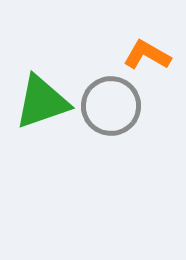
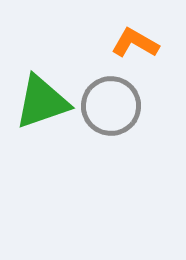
orange L-shape: moved 12 px left, 12 px up
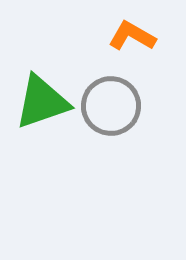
orange L-shape: moved 3 px left, 7 px up
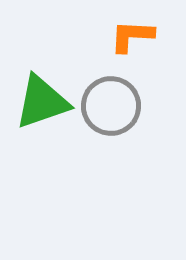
orange L-shape: rotated 27 degrees counterclockwise
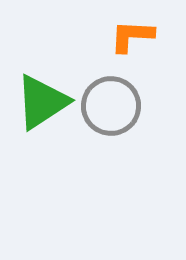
green triangle: rotated 14 degrees counterclockwise
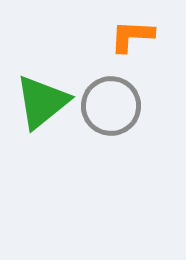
green triangle: rotated 6 degrees counterclockwise
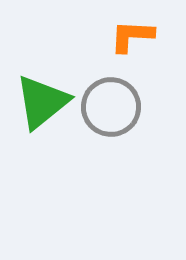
gray circle: moved 1 px down
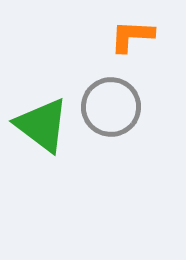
green triangle: moved 23 px down; rotated 44 degrees counterclockwise
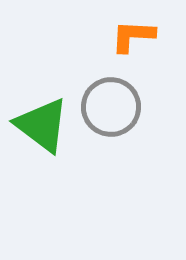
orange L-shape: moved 1 px right
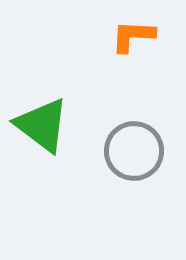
gray circle: moved 23 px right, 44 px down
